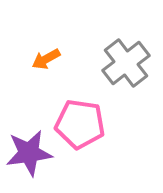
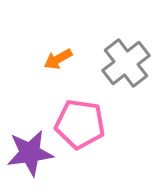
orange arrow: moved 12 px right
purple star: moved 1 px right
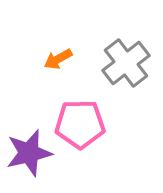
pink pentagon: rotated 9 degrees counterclockwise
purple star: moved 1 px left; rotated 6 degrees counterclockwise
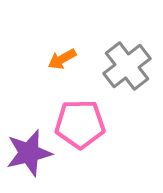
orange arrow: moved 4 px right
gray cross: moved 1 px right, 3 px down
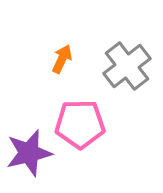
orange arrow: rotated 144 degrees clockwise
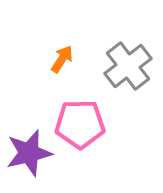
orange arrow: rotated 8 degrees clockwise
gray cross: moved 1 px right
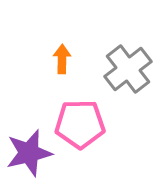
orange arrow: rotated 32 degrees counterclockwise
gray cross: moved 3 px down
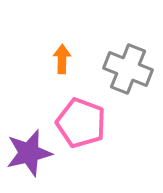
gray cross: rotated 30 degrees counterclockwise
pink pentagon: moved 1 px right, 1 px up; rotated 21 degrees clockwise
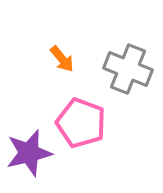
orange arrow: rotated 140 degrees clockwise
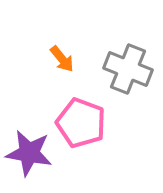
purple star: rotated 24 degrees clockwise
